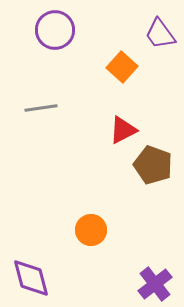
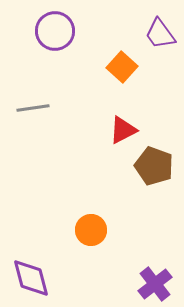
purple circle: moved 1 px down
gray line: moved 8 px left
brown pentagon: moved 1 px right, 1 px down
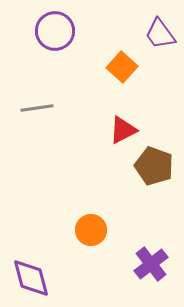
gray line: moved 4 px right
purple cross: moved 4 px left, 20 px up
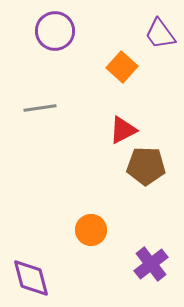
gray line: moved 3 px right
brown pentagon: moved 8 px left; rotated 18 degrees counterclockwise
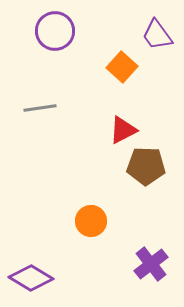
purple trapezoid: moved 3 px left, 1 px down
orange circle: moved 9 px up
purple diamond: rotated 45 degrees counterclockwise
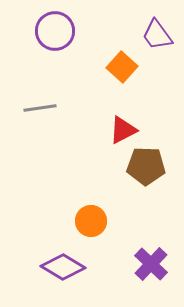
purple cross: rotated 8 degrees counterclockwise
purple diamond: moved 32 px right, 11 px up
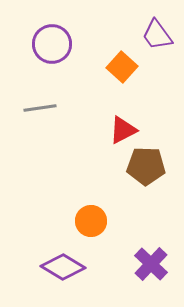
purple circle: moved 3 px left, 13 px down
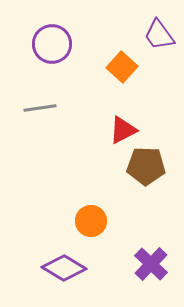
purple trapezoid: moved 2 px right
purple diamond: moved 1 px right, 1 px down
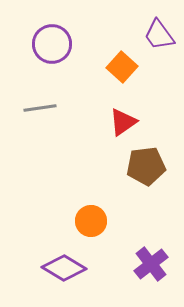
red triangle: moved 8 px up; rotated 8 degrees counterclockwise
brown pentagon: rotated 9 degrees counterclockwise
purple cross: rotated 8 degrees clockwise
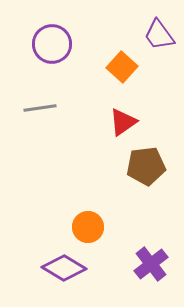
orange circle: moved 3 px left, 6 px down
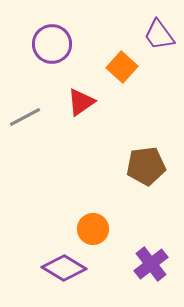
gray line: moved 15 px left, 9 px down; rotated 20 degrees counterclockwise
red triangle: moved 42 px left, 20 px up
orange circle: moved 5 px right, 2 px down
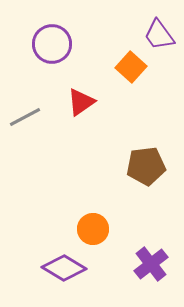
orange square: moved 9 px right
